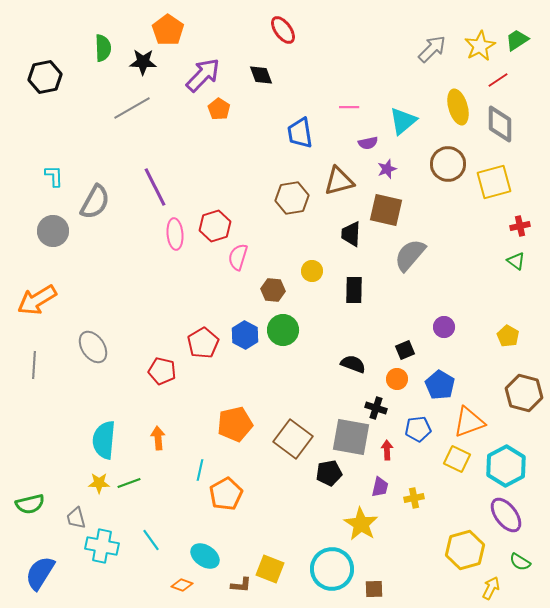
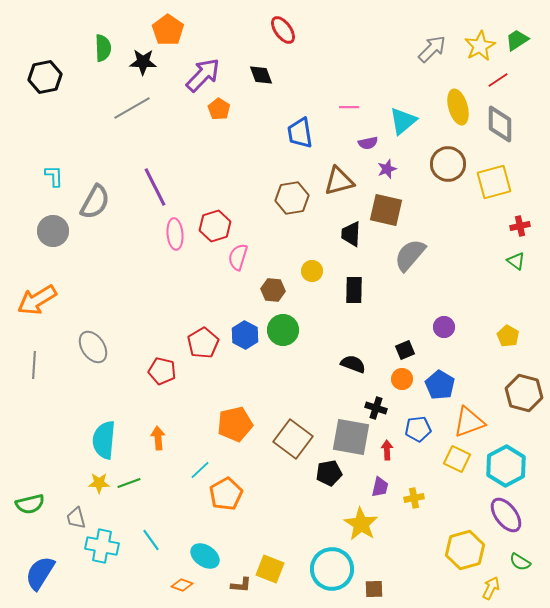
orange circle at (397, 379): moved 5 px right
cyan line at (200, 470): rotated 35 degrees clockwise
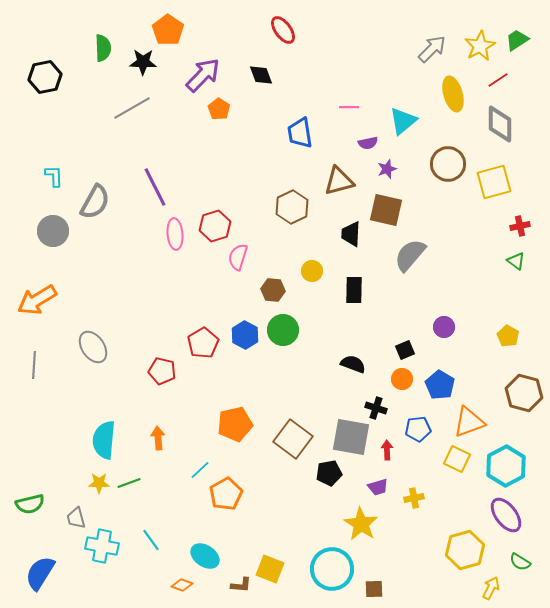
yellow ellipse at (458, 107): moved 5 px left, 13 px up
brown hexagon at (292, 198): moved 9 px down; rotated 16 degrees counterclockwise
purple trapezoid at (380, 487): moved 2 px left; rotated 60 degrees clockwise
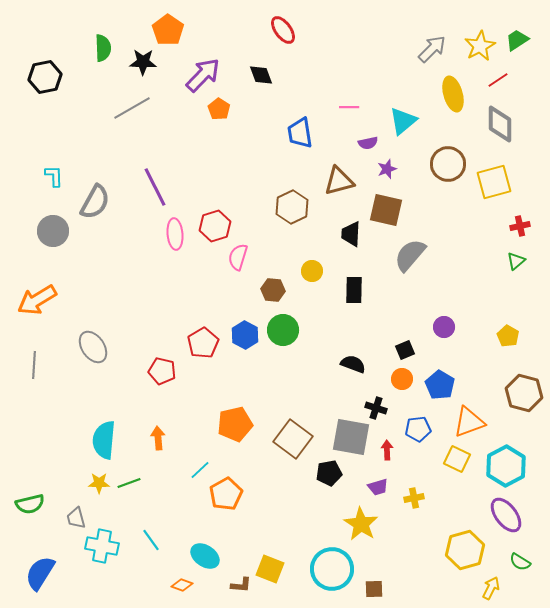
green triangle at (516, 261): rotated 42 degrees clockwise
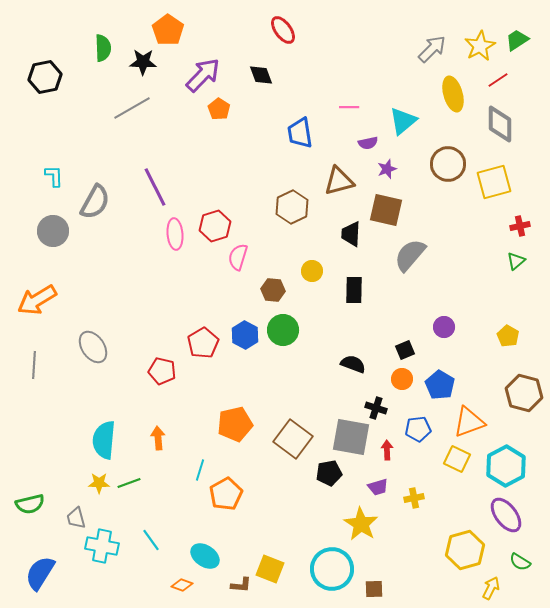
cyan line at (200, 470): rotated 30 degrees counterclockwise
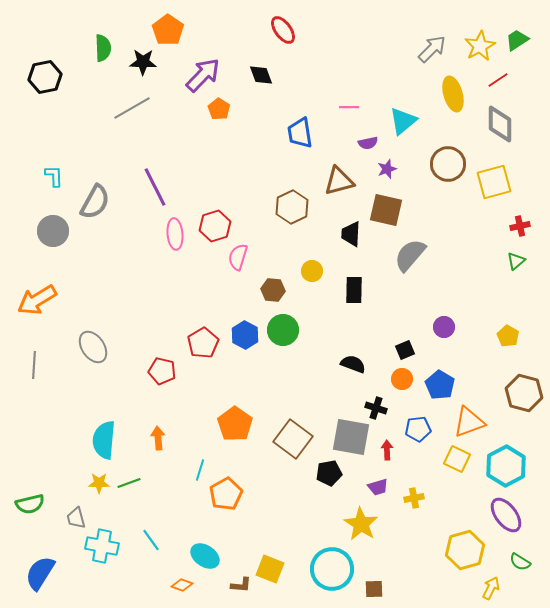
orange pentagon at (235, 424): rotated 24 degrees counterclockwise
